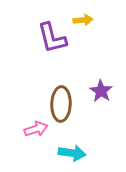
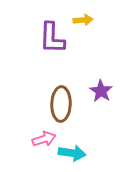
purple L-shape: rotated 16 degrees clockwise
pink arrow: moved 8 px right, 10 px down
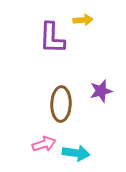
purple star: rotated 25 degrees clockwise
pink arrow: moved 5 px down
cyan arrow: moved 4 px right
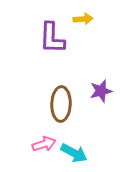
yellow arrow: moved 1 px up
cyan arrow: moved 2 px left; rotated 20 degrees clockwise
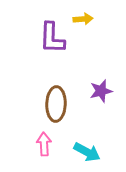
brown ellipse: moved 5 px left
pink arrow: rotated 75 degrees counterclockwise
cyan arrow: moved 13 px right, 1 px up
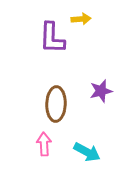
yellow arrow: moved 2 px left
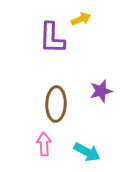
yellow arrow: rotated 18 degrees counterclockwise
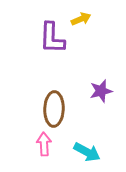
brown ellipse: moved 2 px left, 5 px down
